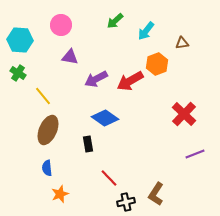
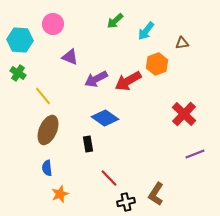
pink circle: moved 8 px left, 1 px up
purple triangle: rotated 12 degrees clockwise
red arrow: moved 2 px left
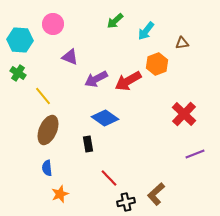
brown L-shape: rotated 15 degrees clockwise
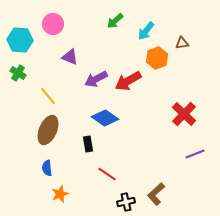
orange hexagon: moved 6 px up
yellow line: moved 5 px right
red line: moved 2 px left, 4 px up; rotated 12 degrees counterclockwise
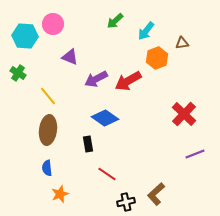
cyan hexagon: moved 5 px right, 4 px up
brown ellipse: rotated 16 degrees counterclockwise
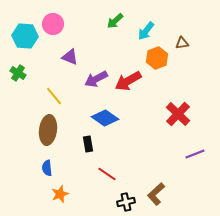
yellow line: moved 6 px right
red cross: moved 6 px left
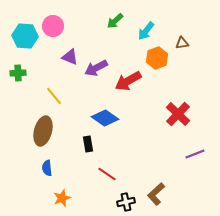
pink circle: moved 2 px down
green cross: rotated 35 degrees counterclockwise
purple arrow: moved 11 px up
brown ellipse: moved 5 px left, 1 px down; rotated 8 degrees clockwise
orange star: moved 2 px right, 4 px down
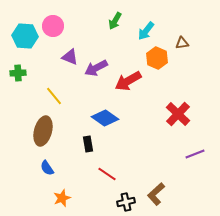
green arrow: rotated 18 degrees counterclockwise
orange hexagon: rotated 15 degrees counterclockwise
blue semicircle: rotated 28 degrees counterclockwise
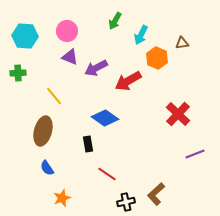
pink circle: moved 14 px right, 5 px down
cyan arrow: moved 5 px left, 4 px down; rotated 12 degrees counterclockwise
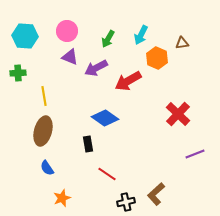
green arrow: moved 7 px left, 18 px down
yellow line: moved 10 px left; rotated 30 degrees clockwise
